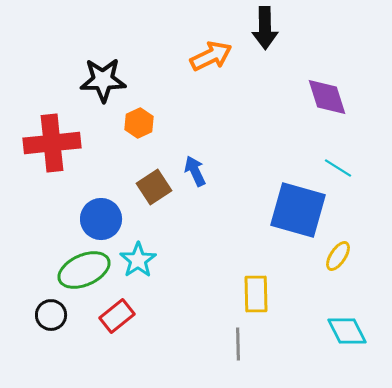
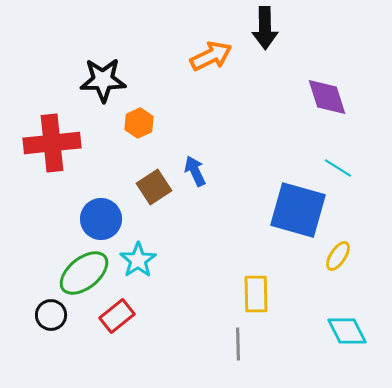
green ellipse: moved 3 px down; rotated 15 degrees counterclockwise
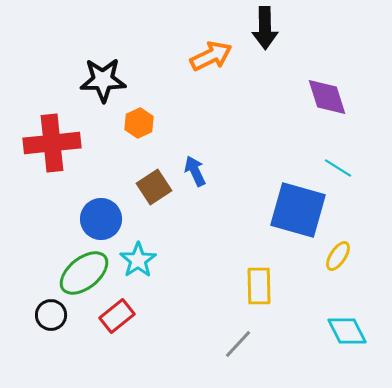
yellow rectangle: moved 3 px right, 8 px up
gray line: rotated 44 degrees clockwise
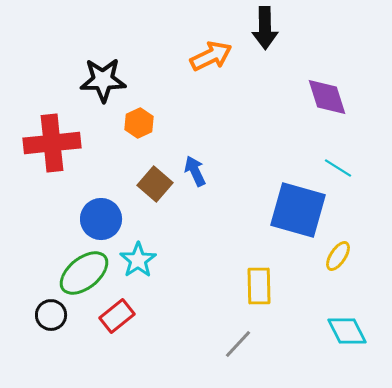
brown square: moved 1 px right, 3 px up; rotated 16 degrees counterclockwise
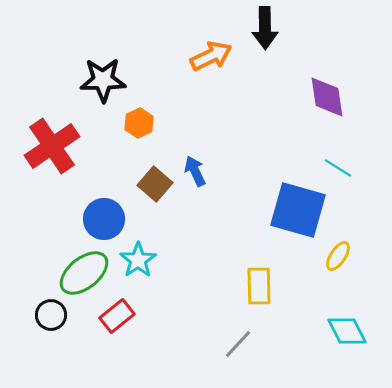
purple diamond: rotated 9 degrees clockwise
red cross: moved 3 px down; rotated 28 degrees counterclockwise
blue circle: moved 3 px right
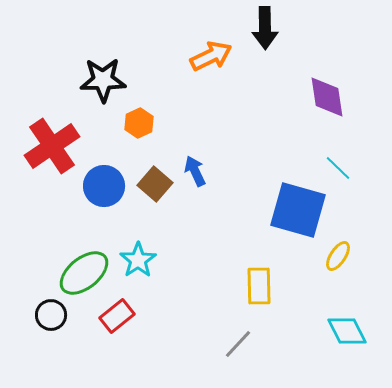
cyan line: rotated 12 degrees clockwise
blue circle: moved 33 px up
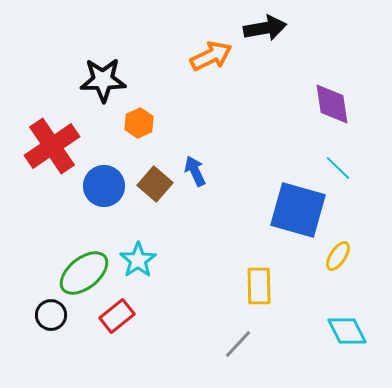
black arrow: rotated 99 degrees counterclockwise
purple diamond: moved 5 px right, 7 px down
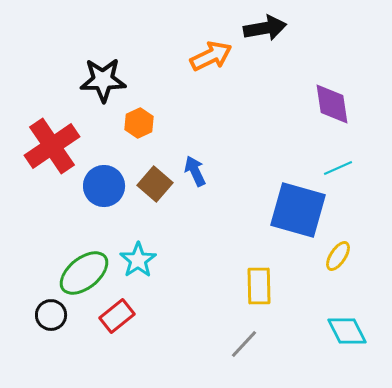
cyan line: rotated 68 degrees counterclockwise
gray line: moved 6 px right
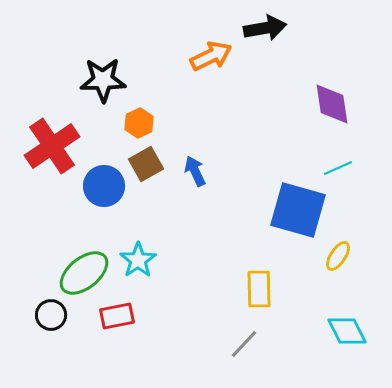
brown square: moved 9 px left, 20 px up; rotated 20 degrees clockwise
yellow rectangle: moved 3 px down
red rectangle: rotated 28 degrees clockwise
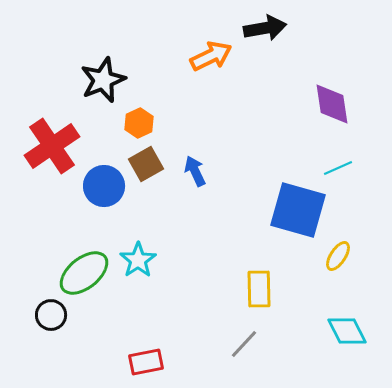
black star: rotated 21 degrees counterclockwise
red rectangle: moved 29 px right, 46 px down
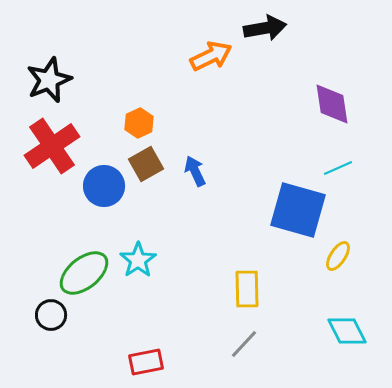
black star: moved 54 px left
yellow rectangle: moved 12 px left
